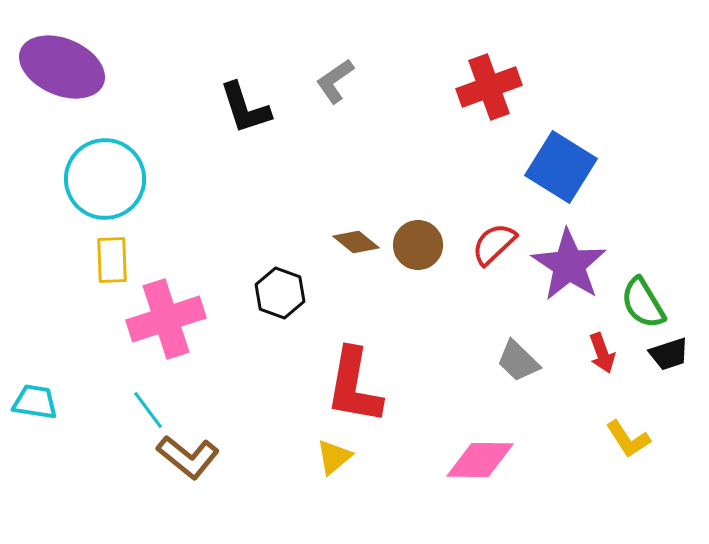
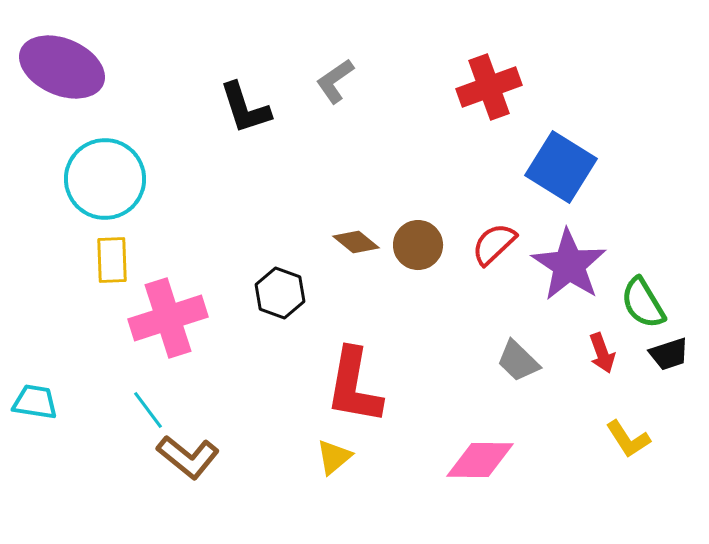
pink cross: moved 2 px right, 1 px up
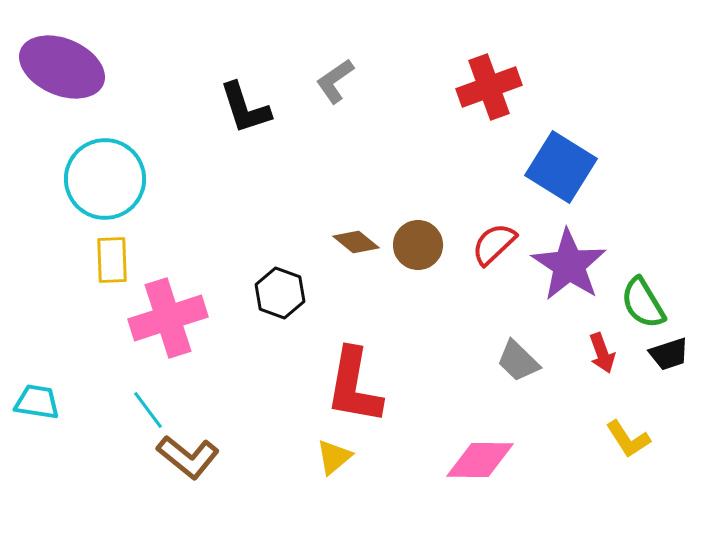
cyan trapezoid: moved 2 px right
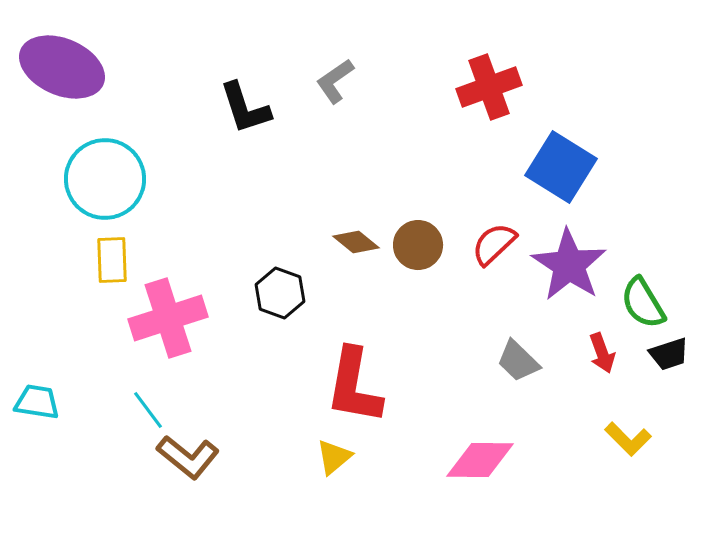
yellow L-shape: rotated 12 degrees counterclockwise
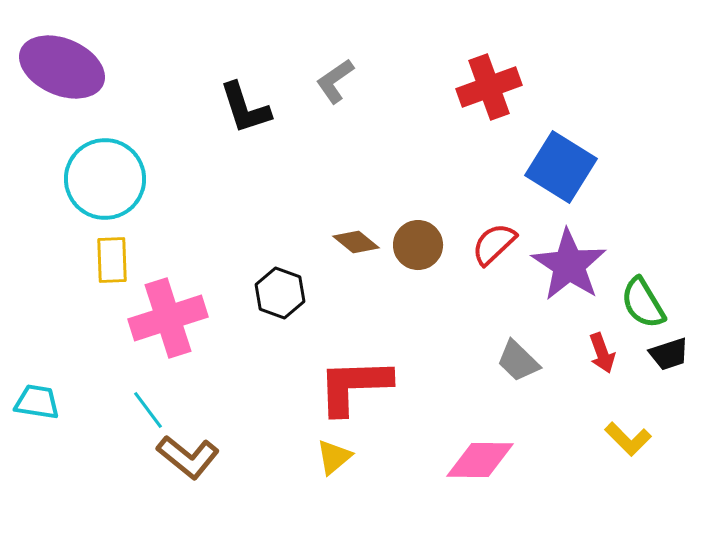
red L-shape: rotated 78 degrees clockwise
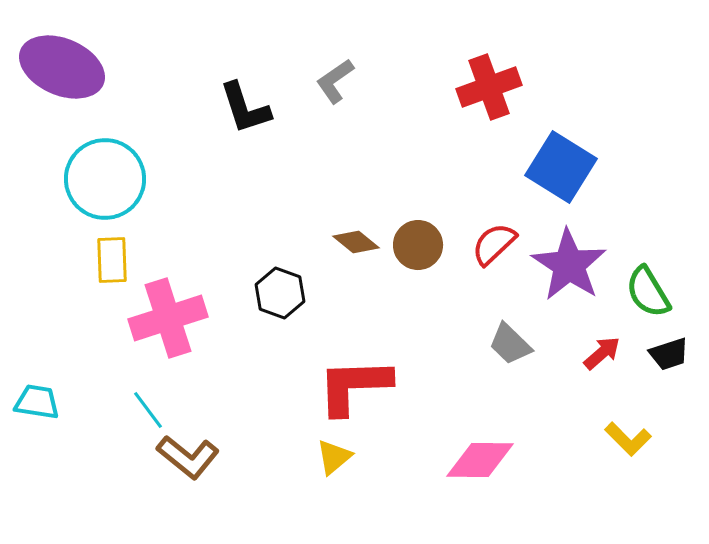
green semicircle: moved 5 px right, 11 px up
red arrow: rotated 111 degrees counterclockwise
gray trapezoid: moved 8 px left, 17 px up
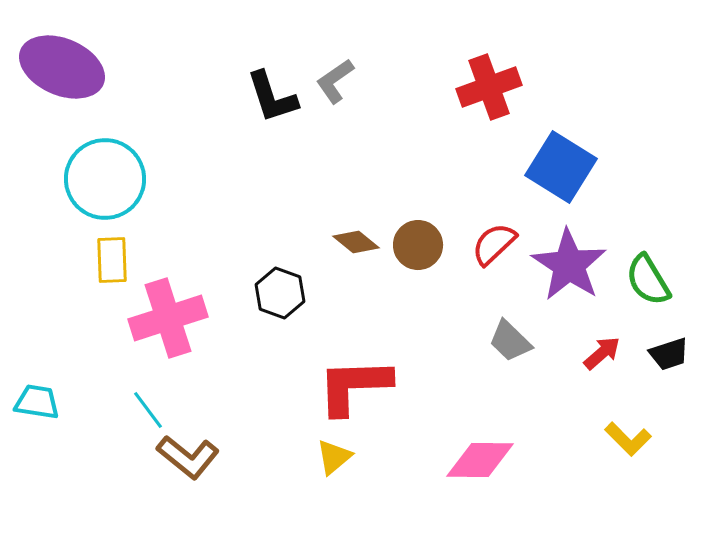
black L-shape: moved 27 px right, 11 px up
green semicircle: moved 12 px up
gray trapezoid: moved 3 px up
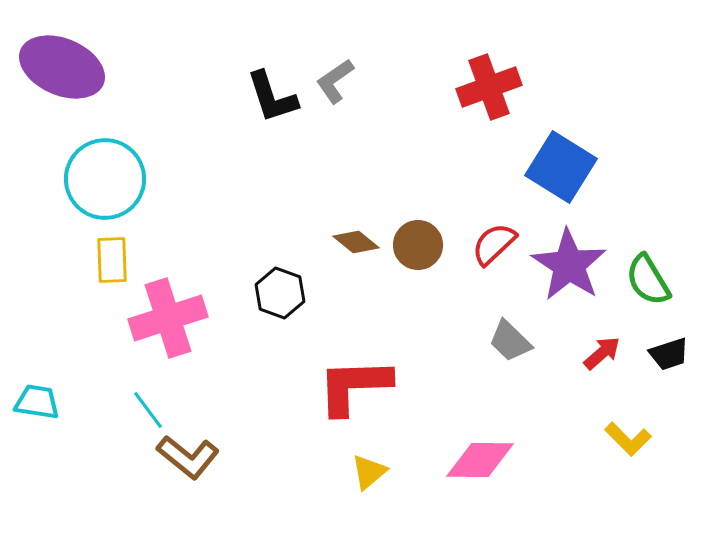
yellow triangle: moved 35 px right, 15 px down
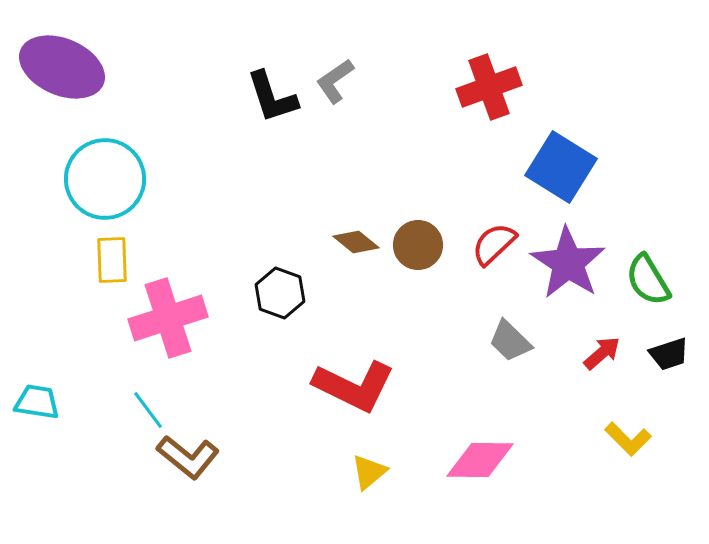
purple star: moved 1 px left, 2 px up
red L-shape: rotated 152 degrees counterclockwise
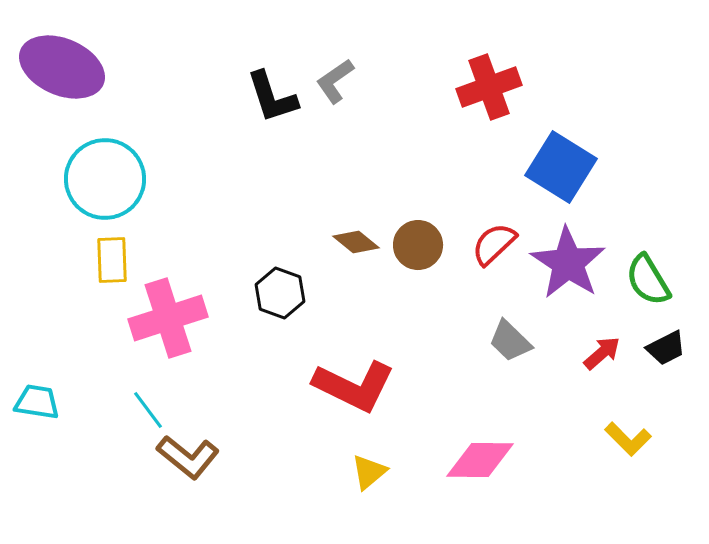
black trapezoid: moved 3 px left, 6 px up; rotated 9 degrees counterclockwise
